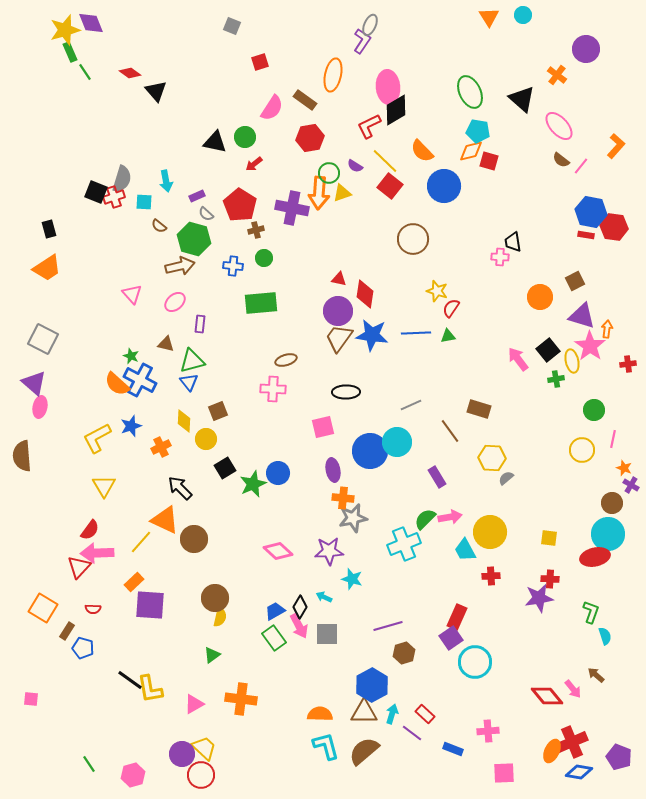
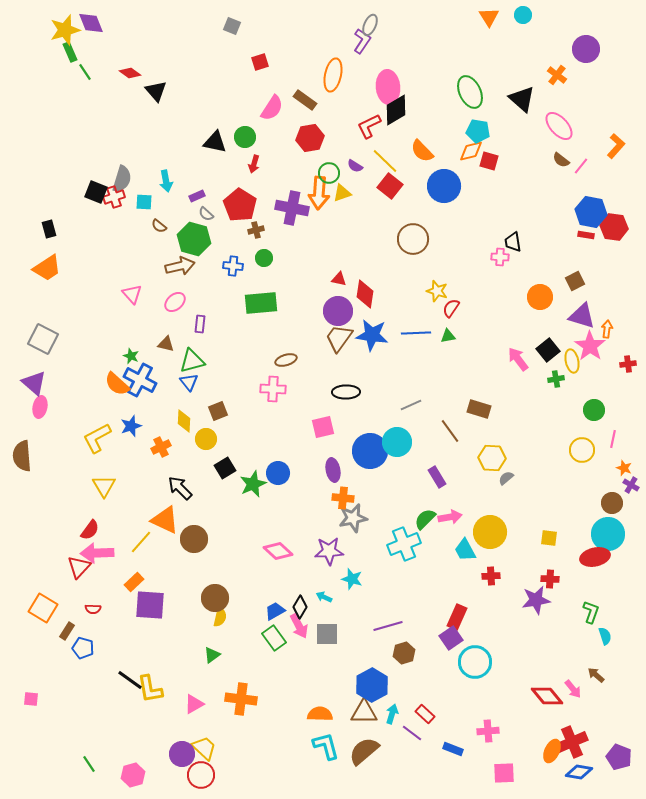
red arrow at (254, 164): rotated 36 degrees counterclockwise
purple star at (539, 598): moved 3 px left, 2 px down
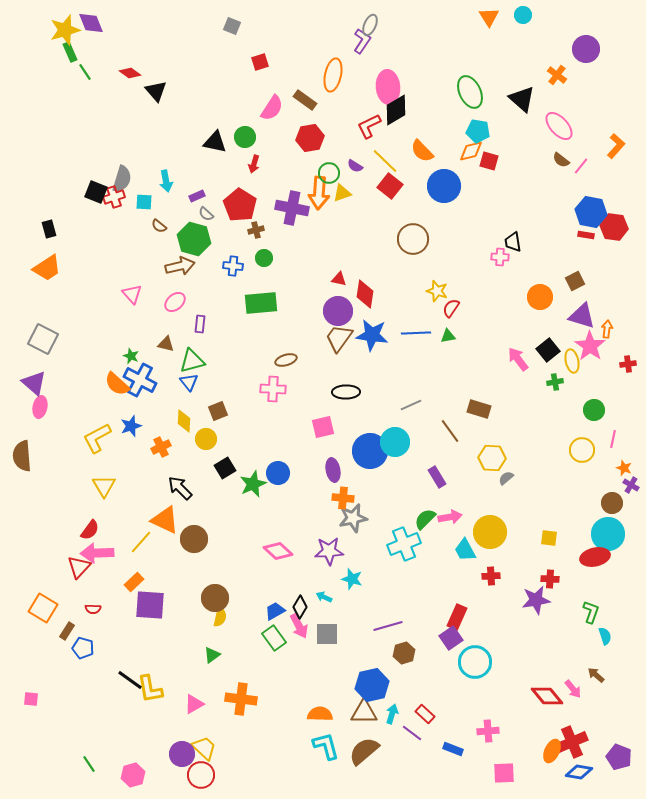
green cross at (556, 379): moved 1 px left, 3 px down
cyan circle at (397, 442): moved 2 px left
blue hexagon at (372, 685): rotated 16 degrees clockwise
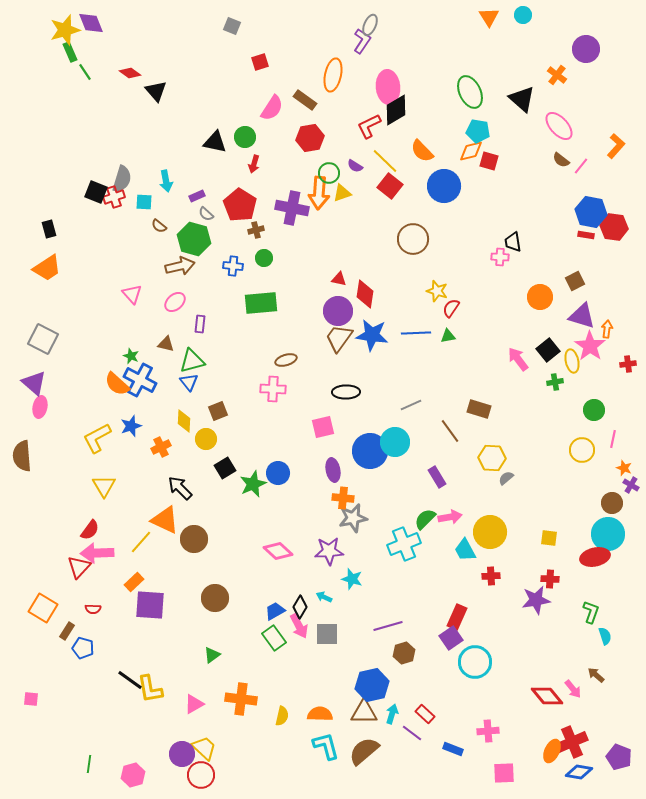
yellow semicircle at (220, 617): moved 62 px right, 99 px down
green line at (89, 764): rotated 42 degrees clockwise
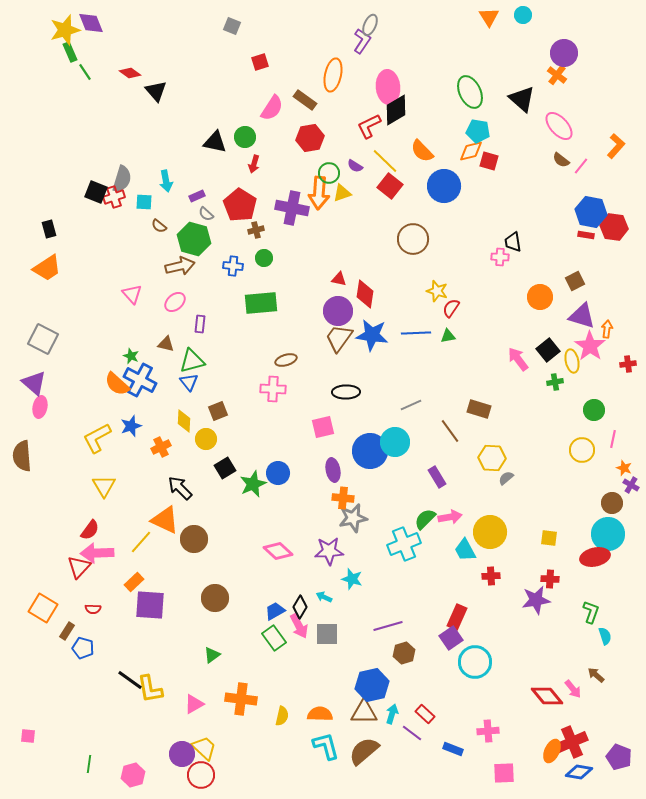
purple circle at (586, 49): moved 22 px left, 4 px down
pink square at (31, 699): moved 3 px left, 37 px down
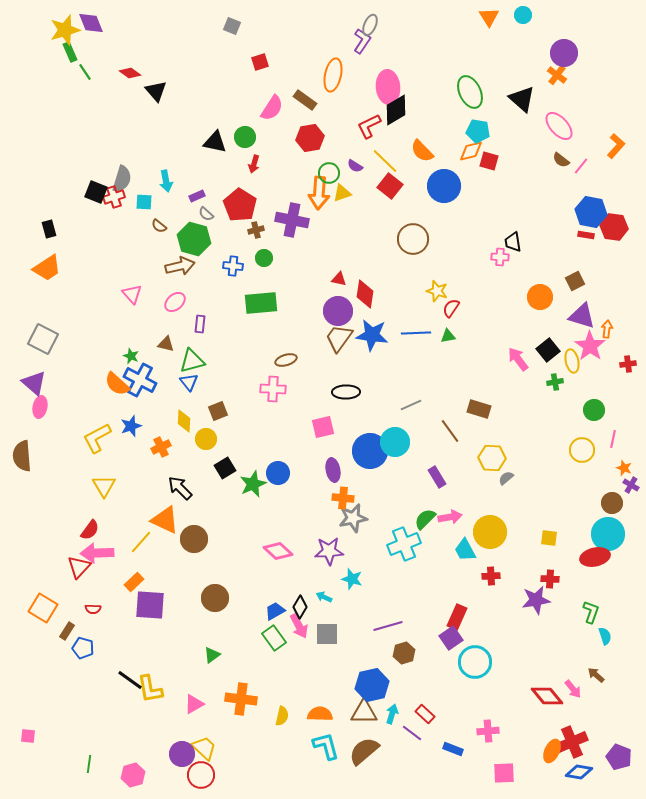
purple cross at (292, 208): moved 12 px down
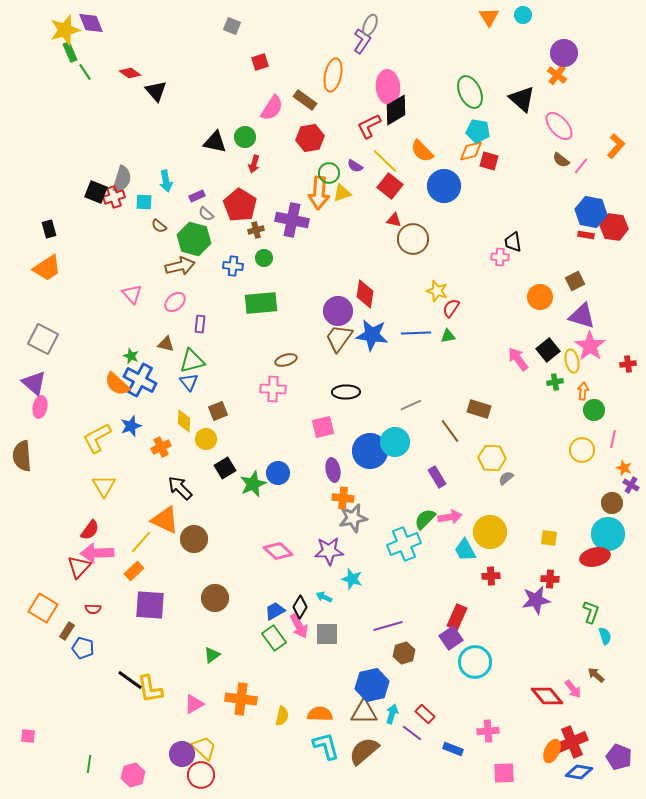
red triangle at (339, 279): moved 55 px right, 59 px up
orange arrow at (607, 329): moved 24 px left, 62 px down
orange rectangle at (134, 582): moved 11 px up
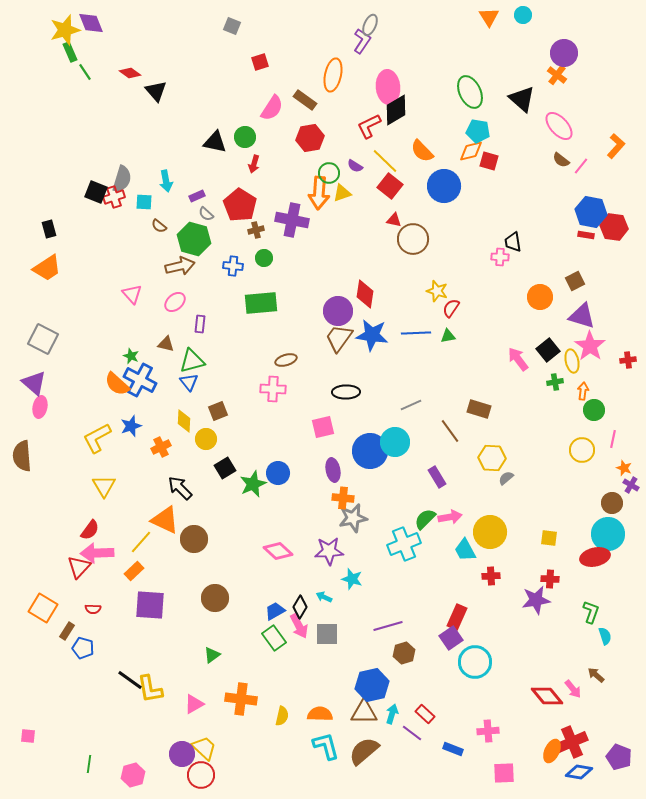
red cross at (628, 364): moved 4 px up
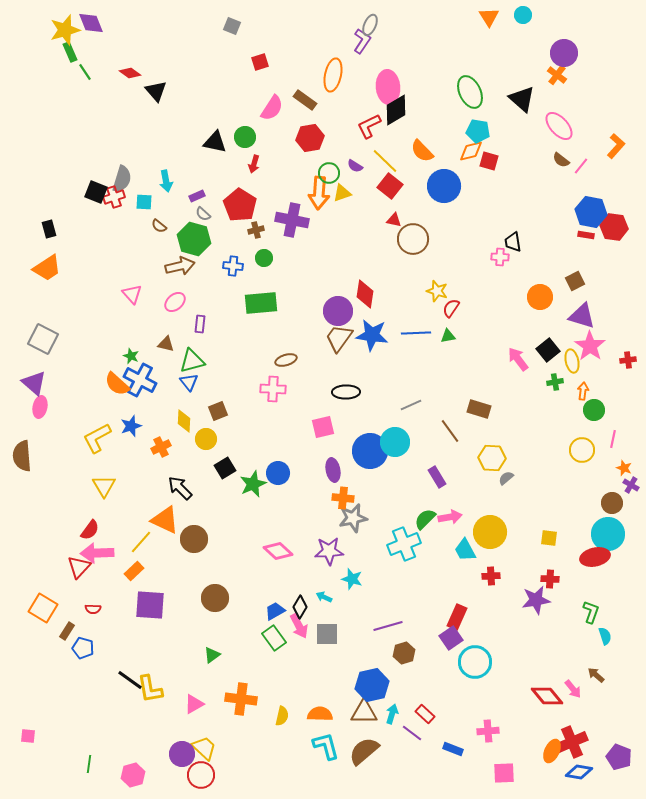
gray semicircle at (206, 214): moved 3 px left
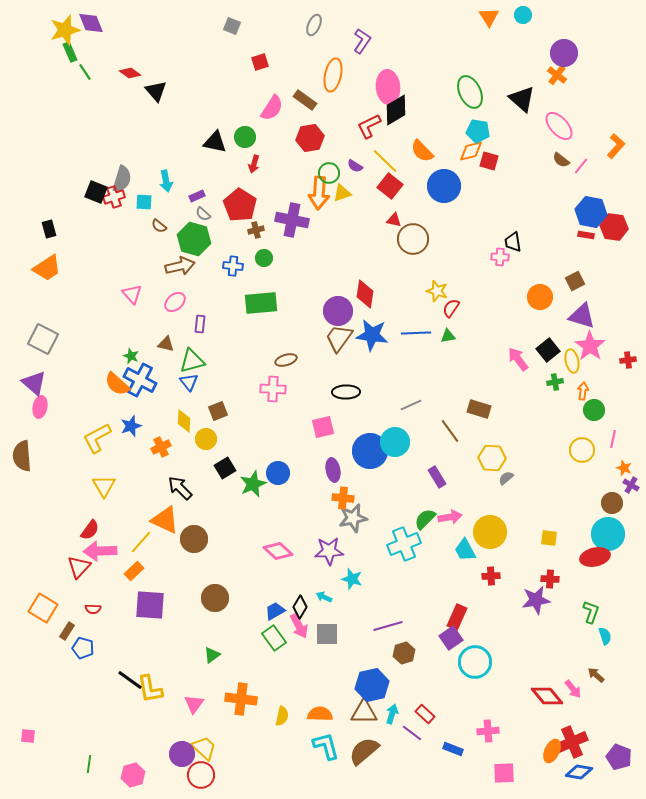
gray ellipse at (370, 25): moved 56 px left
pink arrow at (97, 553): moved 3 px right, 2 px up
pink triangle at (194, 704): rotated 25 degrees counterclockwise
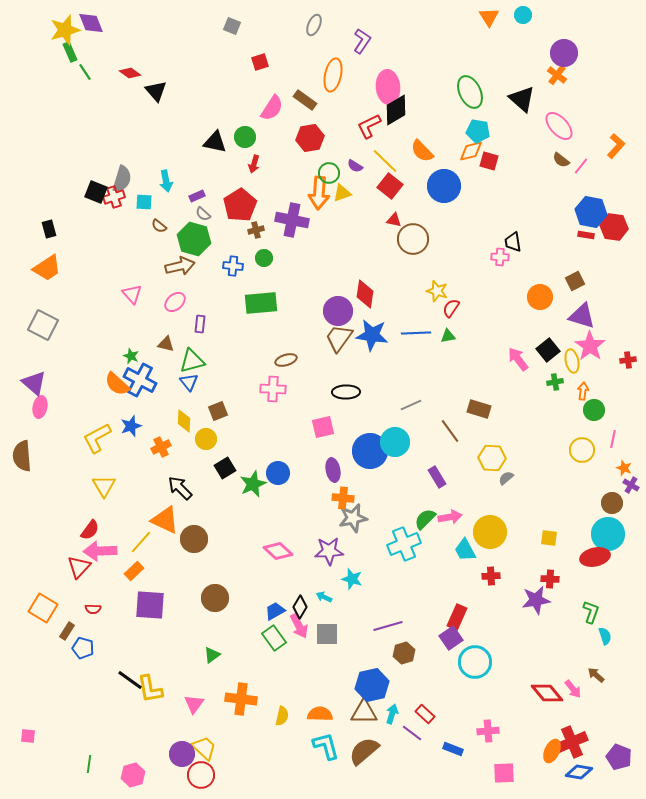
red pentagon at (240, 205): rotated 8 degrees clockwise
gray square at (43, 339): moved 14 px up
red diamond at (547, 696): moved 3 px up
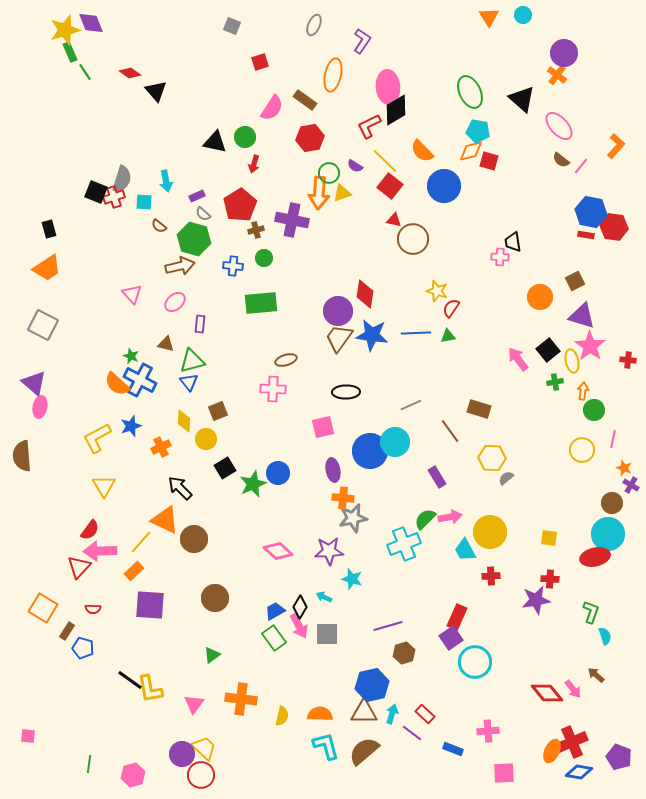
red cross at (628, 360): rotated 14 degrees clockwise
